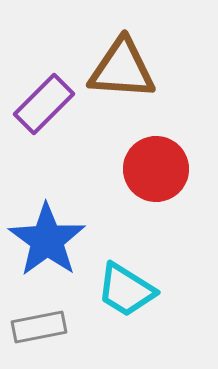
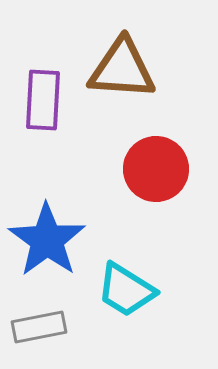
purple rectangle: moved 1 px left, 4 px up; rotated 42 degrees counterclockwise
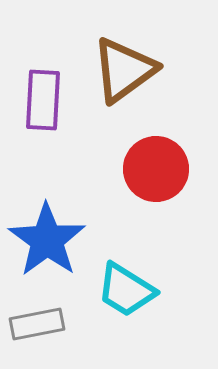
brown triangle: moved 2 px right, 1 px down; rotated 40 degrees counterclockwise
gray rectangle: moved 2 px left, 3 px up
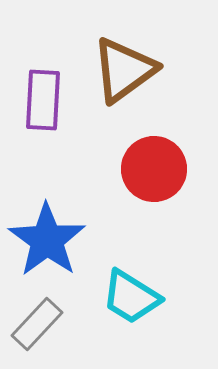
red circle: moved 2 px left
cyan trapezoid: moved 5 px right, 7 px down
gray rectangle: rotated 36 degrees counterclockwise
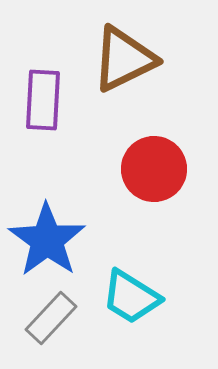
brown triangle: moved 11 px up; rotated 10 degrees clockwise
gray rectangle: moved 14 px right, 6 px up
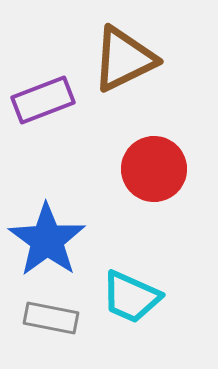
purple rectangle: rotated 66 degrees clockwise
cyan trapezoid: rotated 8 degrees counterclockwise
gray rectangle: rotated 58 degrees clockwise
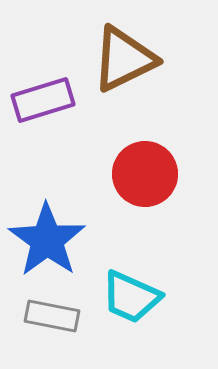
purple rectangle: rotated 4 degrees clockwise
red circle: moved 9 px left, 5 px down
gray rectangle: moved 1 px right, 2 px up
